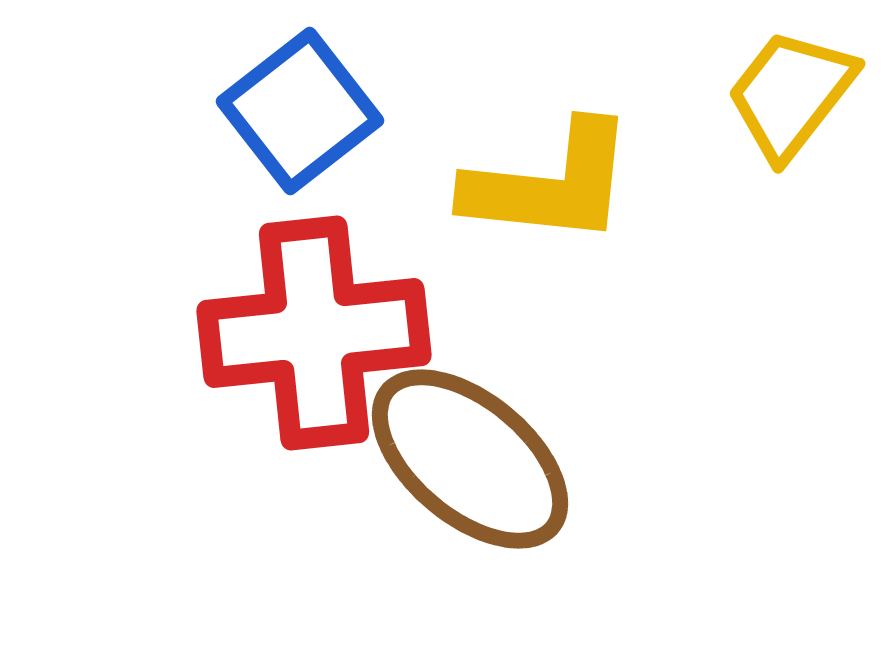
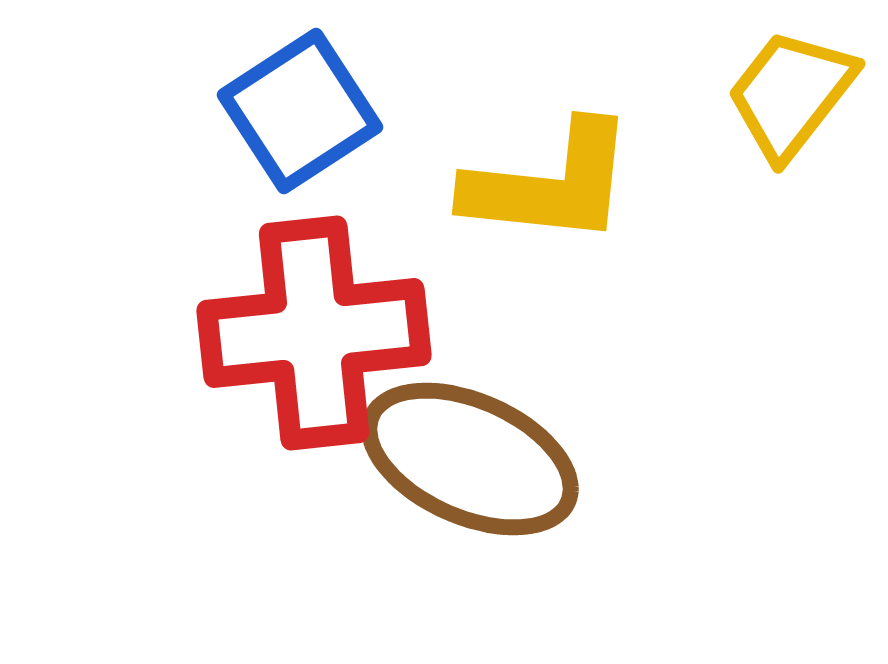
blue square: rotated 5 degrees clockwise
brown ellipse: rotated 16 degrees counterclockwise
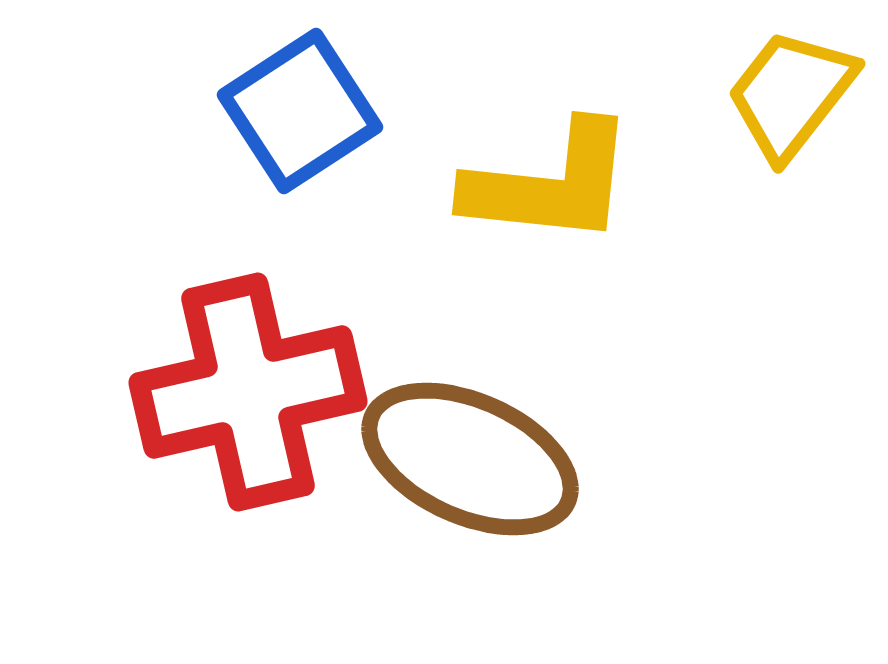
red cross: moved 66 px left, 59 px down; rotated 7 degrees counterclockwise
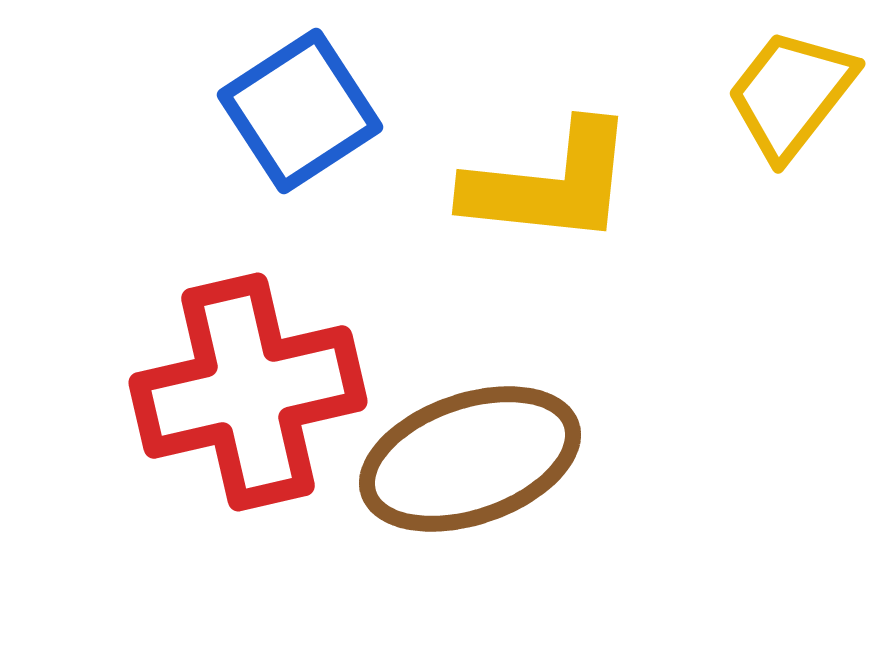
brown ellipse: rotated 43 degrees counterclockwise
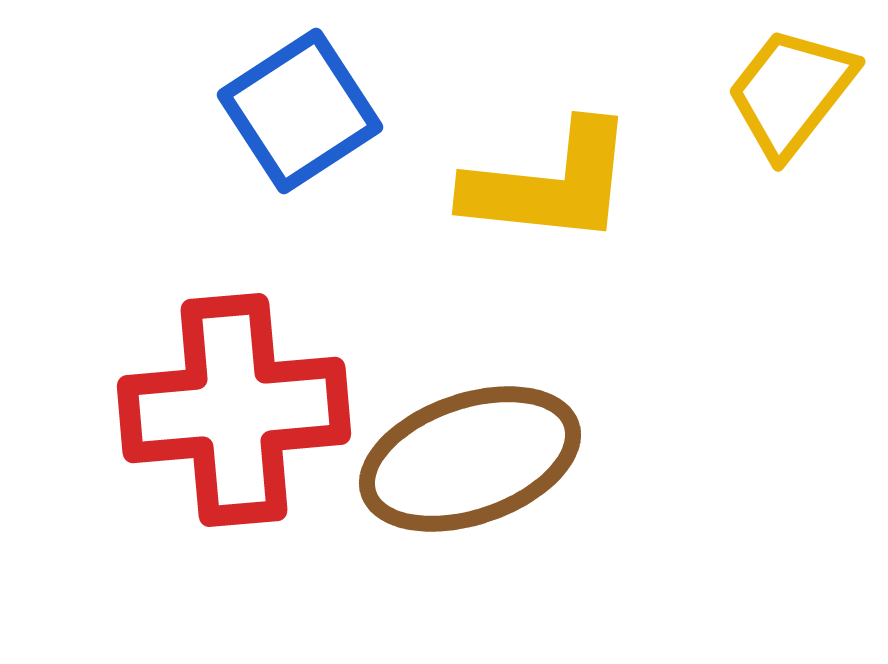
yellow trapezoid: moved 2 px up
red cross: moved 14 px left, 18 px down; rotated 8 degrees clockwise
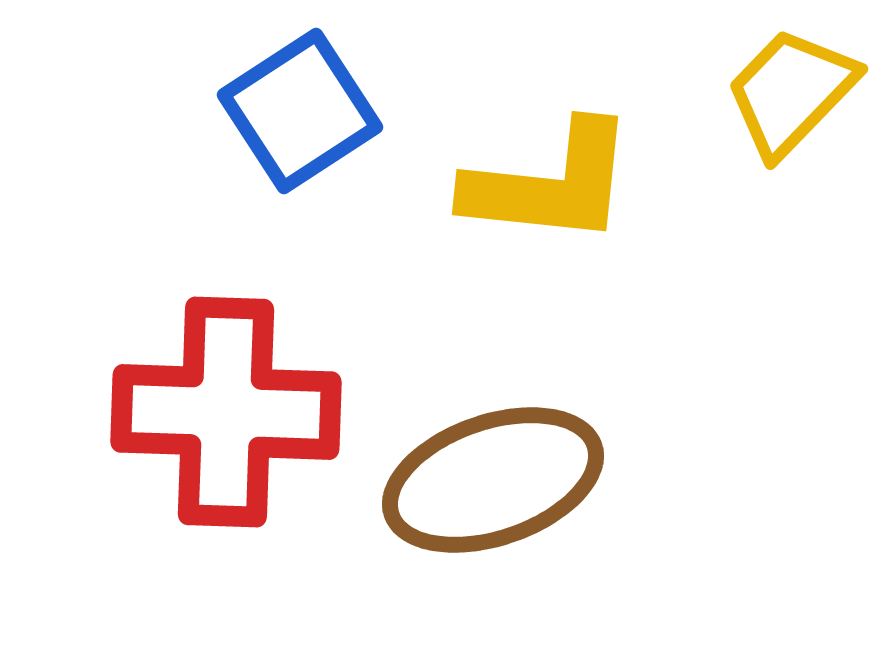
yellow trapezoid: rotated 6 degrees clockwise
red cross: moved 8 px left, 2 px down; rotated 7 degrees clockwise
brown ellipse: moved 23 px right, 21 px down
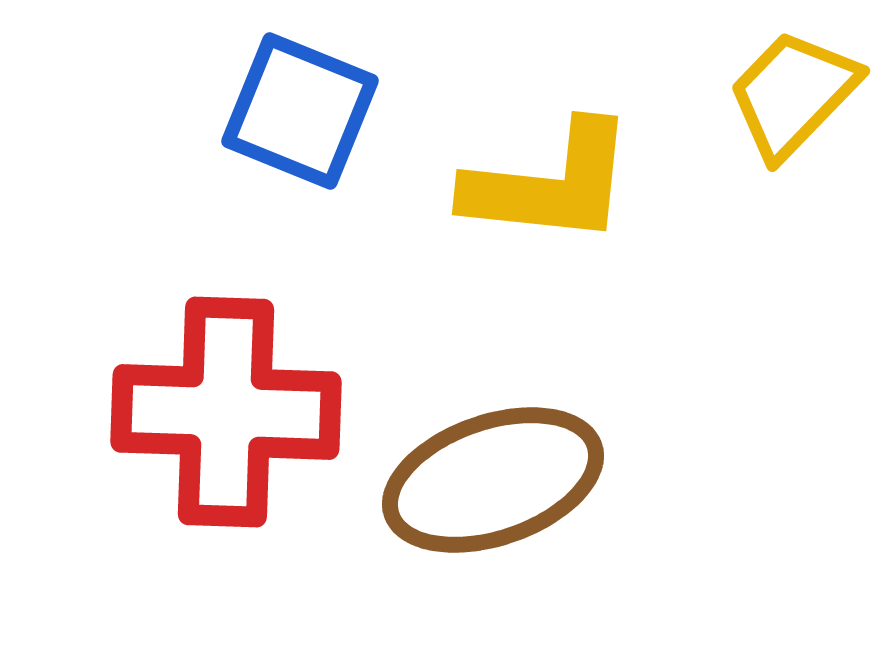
yellow trapezoid: moved 2 px right, 2 px down
blue square: rotated 35 degrees counterclockwise
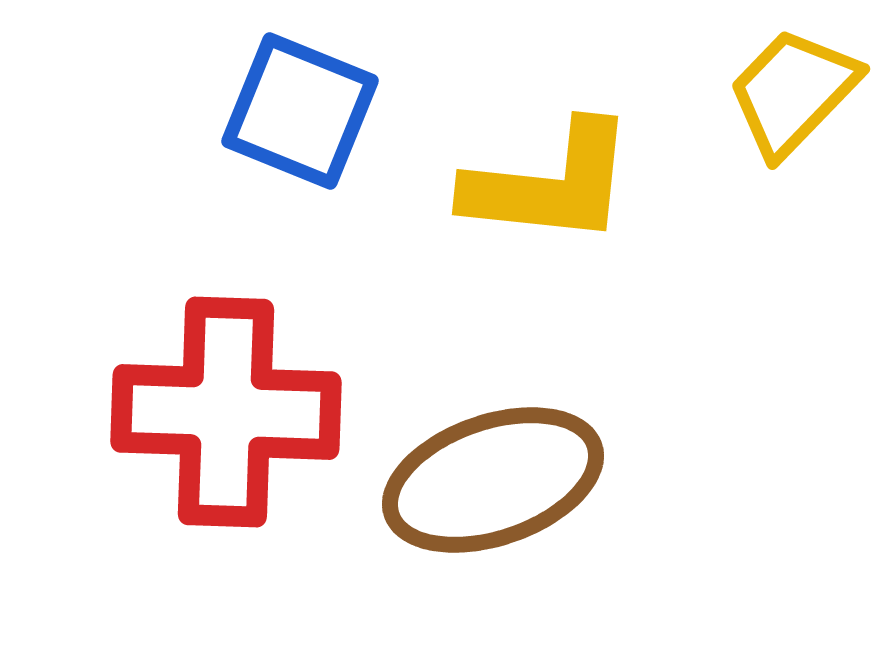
yellow trapezoid: moved 2 px up
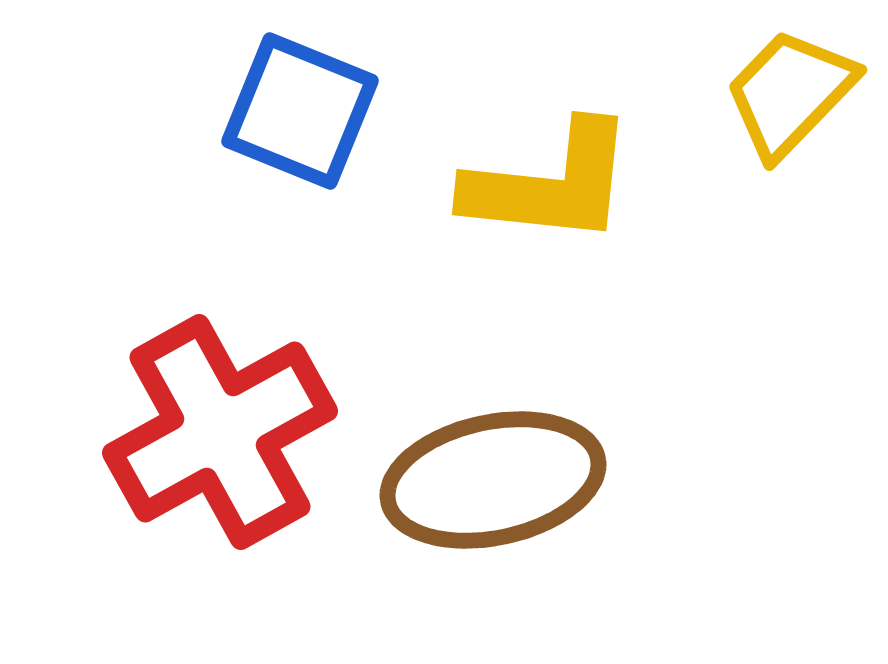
yellow trapezoid: moved 3 px left, 1 px down
red cross: moved 6 px left, 20 px down; rotated 31 degrees counterclockwise
brown ellipse: rotated 7 degrees clockwise
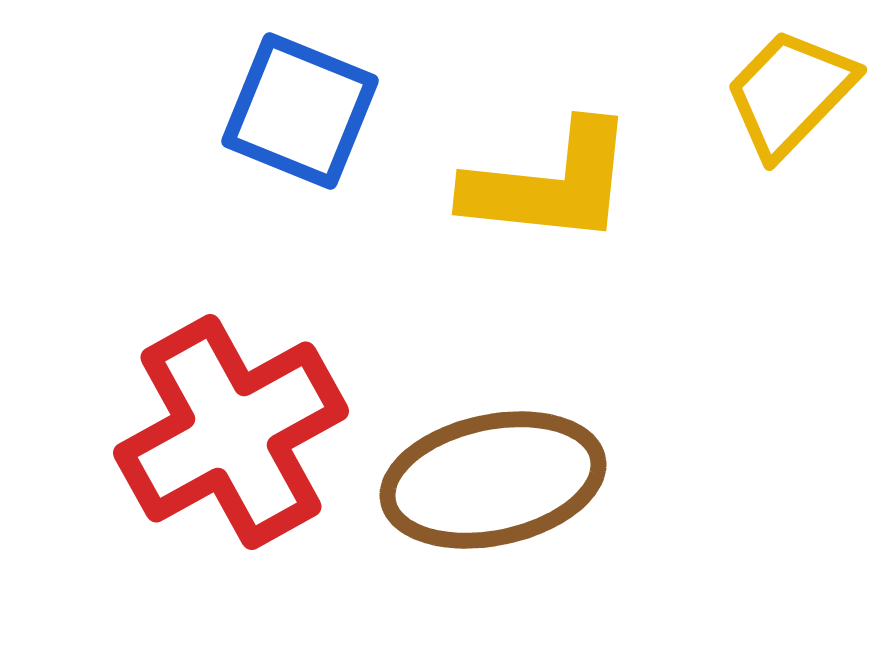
red cross: moved 11 px right
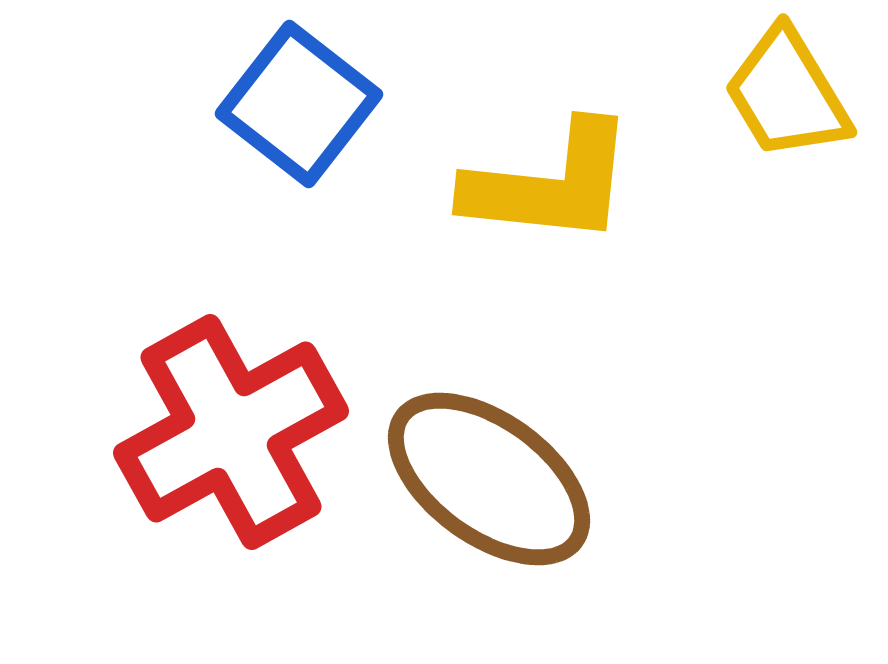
yellow trapezoid: moved 3 px left, 1 px down; rotated 75 degrees counterclockwise
blue square: moved 1 px left, 7 px up; rotated 16 degrees clockwise
brown ellipse: moved 4 px left, 1 px up; rotated 48 degrees clockwise
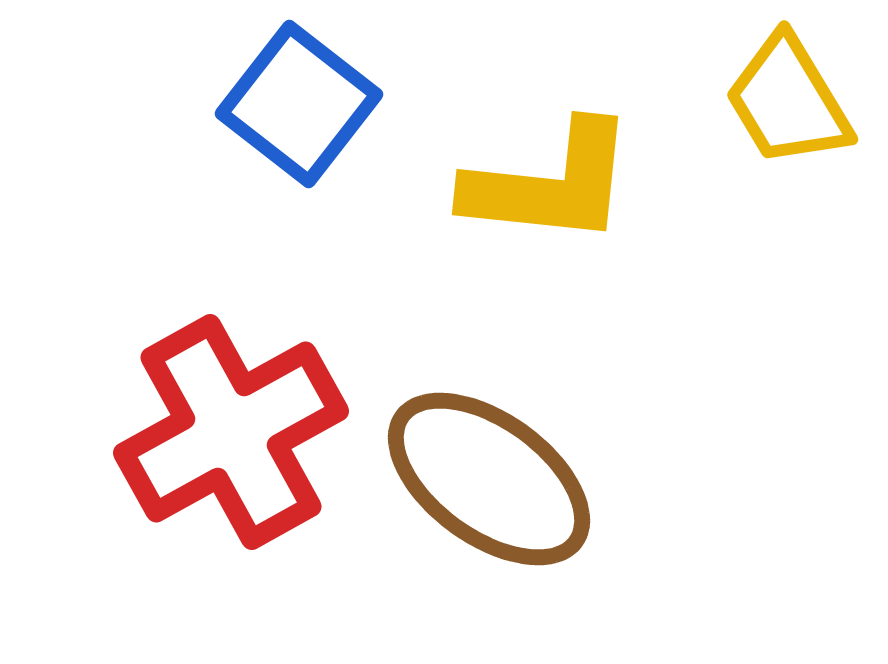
yellow trapezoid: moved 1 px right, 7 px down
